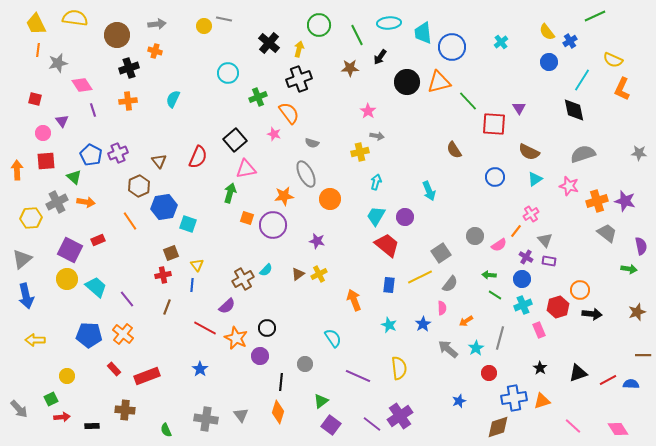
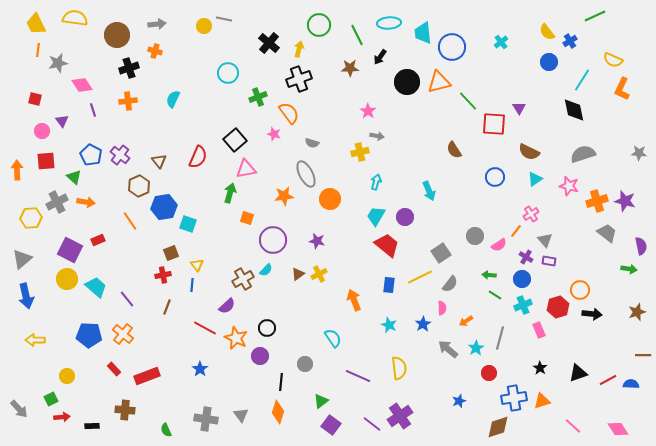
pink circle at (43, 133): moved 1 px left, 2 px up
purple cross at (118, 153): moved 2 px right, 2 px down; rotated 30 degrees counterclockwise
purple circle at (273, 225): moved 15 px down
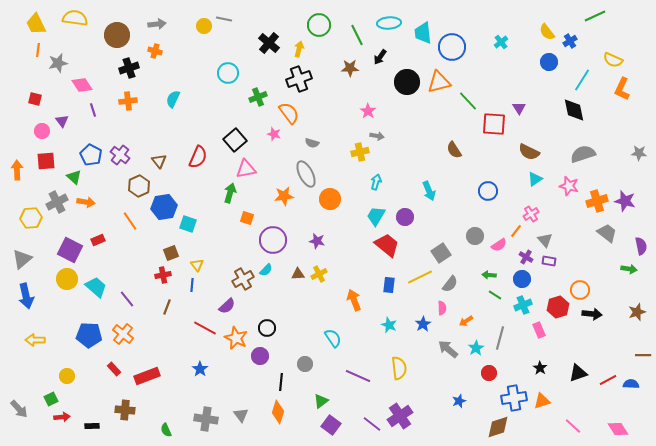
blue circle at (495, 177): moved 7 px left, 14 px down
brown triangle at (298, 274): rotated 32 degrees clockwise
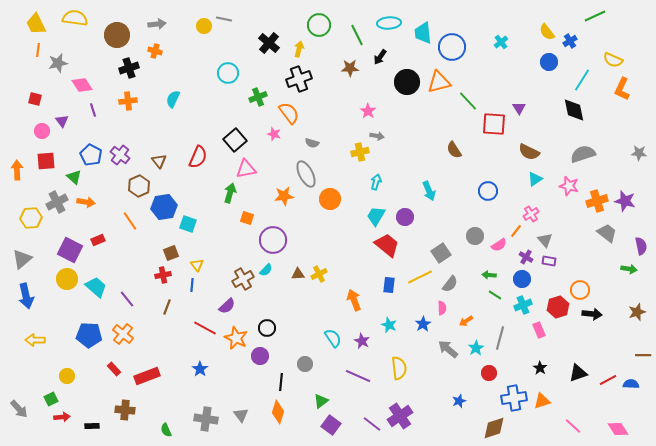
purple star at (317, 241): moved 45 px right, 100 px down; rotated 14 degrees clockwise
brown diamond at (498, 427): moved 4 px left, 1 px down
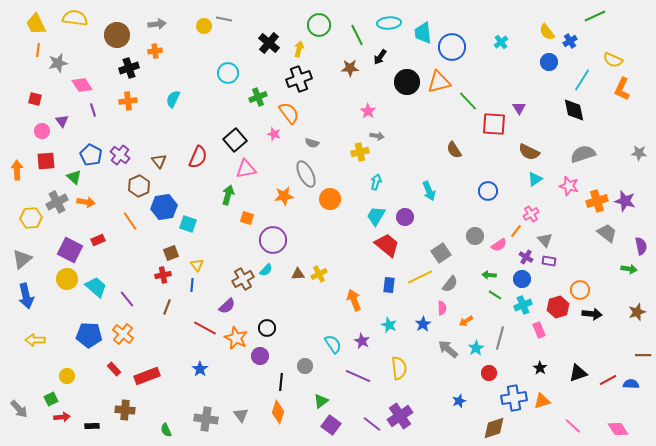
orange cross at (155, 51): rotated 24 degrees counterclockwise
green arrow at (230, 193): moved 2 px left, 2 px down
cyan semicircle at (333, 338): moved 6 px down
gray circle at (305, 364): moved 2 px down
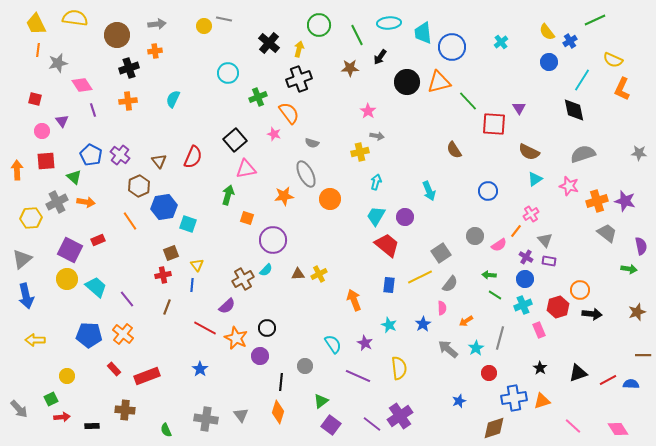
green line at (595, 16): moved 4 px down
red semicircle at (198, 157): moved 5 px left
blue circle at (522, 279): moved 3 px right
purple star at (362, 341): moved 3 px right, 2 px down
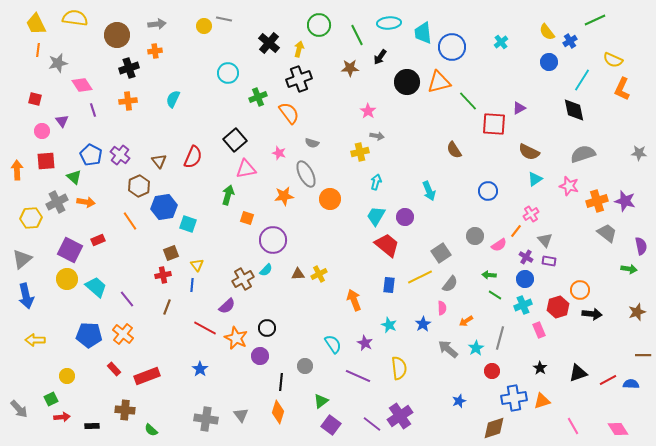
purple triangle at (519, 108): rotated 32 degrees clockwise
pink star at (274, 134): moved 5 px right, 19 px down
red circle at (489, 373): moved 3 px right, 2 px up
pink line at (573, 426): rotated 18 degrees clockwise
green semicircle at (166, 430): moved 15 px left; rotated 24 degrees counterclockwise
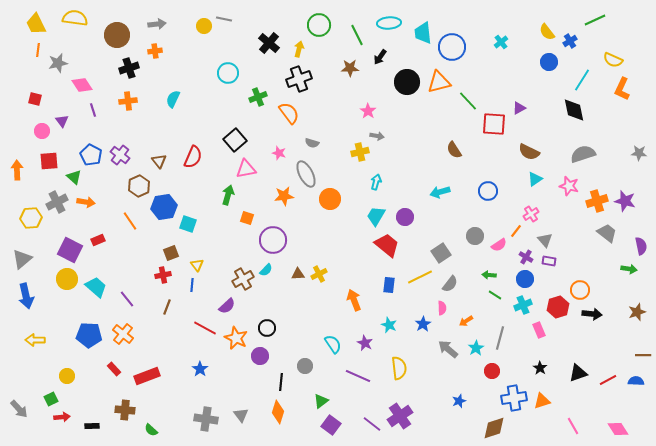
red square at (46, 161): moved 3 px right
cyan arrow at (429, 191): moved 11 px right, 1 px down; rotated 96 degrees clockwise
blue semicircle at (631, 384): moved 5 px right, 3 px up
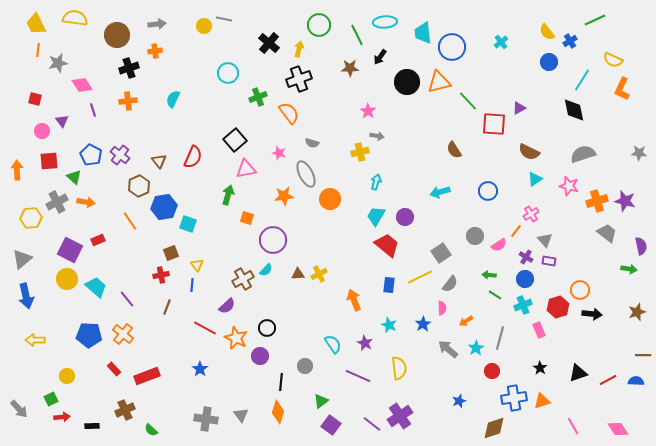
cyan ellipse at (389, 23): moved 4 px left, 1 px up
red cross at (163, 275): moved 2 px left
brown cross at (125, 410): rotated 30 degrees counterclockwise
